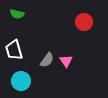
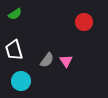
green semicircle: moved 2 px left; rotated 48 degrees counterclockwise
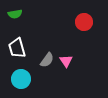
green semicircle: rotated 24 degrees clockwise
white trapezoid: moved 3 px right, 2 px up
cyan circle: moved 2 px up
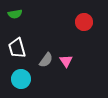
gray semicircle: moved 1 px left
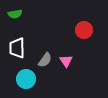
red circle: moved 8 px down
white trapezoid: rotated 15 degrees clockwise
gray semicircle: moved 1 px left
cyan circle: moved 5 px right
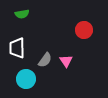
green semicircle: moved 7 px right
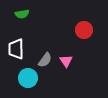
white trapezoid: moved 1 px left, 1 px down
cyan circle: moved 2 px right, 1 px up
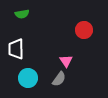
gray semicircle: moved 14 px right, 19 px down
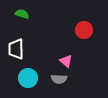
green semicircle: rotated 152 degrees counterclockwise
pink triangle: rotated 16 degrees counterclockwise
gray semicircle: rotated 56 degrees clockwise
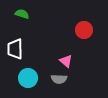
white trapezoid: moved 1 px left
